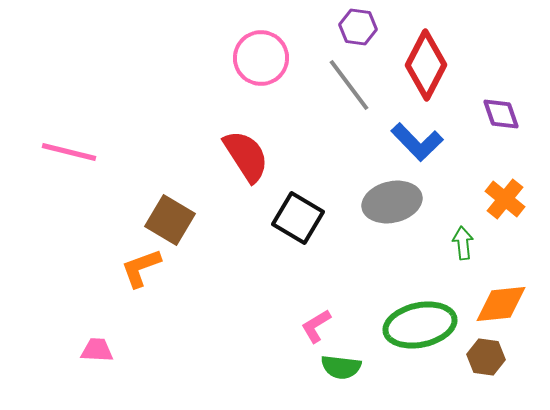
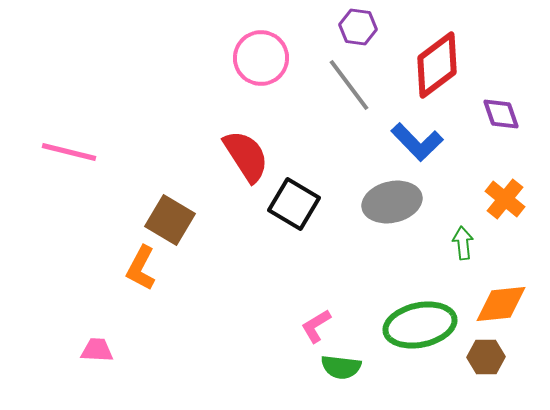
red diamond: moved 11 px right; rotated 26 degrees clockwise
black square: moved 4 px left, 14 px up
orange L-shape: rotated 42 degrees counterclockwise
brown hexagon: rotated 9 degrees counterclockwise
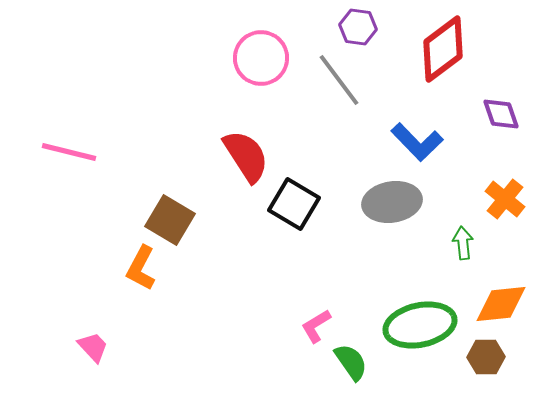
red diamond: moved 6 px right, 16 px up
gray line: moved 10 px left, 5 px up
gray ellipse: rotated 4 degrees clockwise
pink trapezoid: moved 4 px left, 3 px up; rotated 44 degrees clockwise
green semicircle: moved 10 px right, 5 px up; rotated 132 degrees counterclockwise
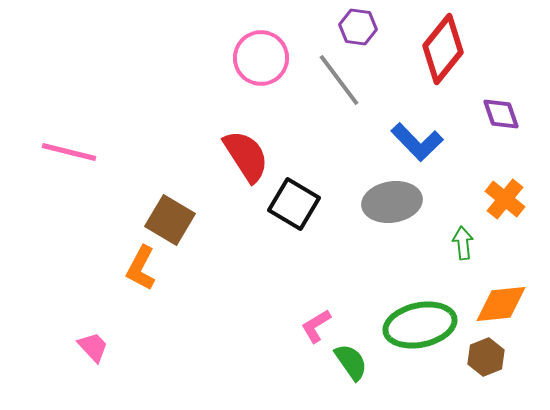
red diamond: rotated 14 degrees counterclockwise
brown hexagon: rotated 21 degrees counterclockwise
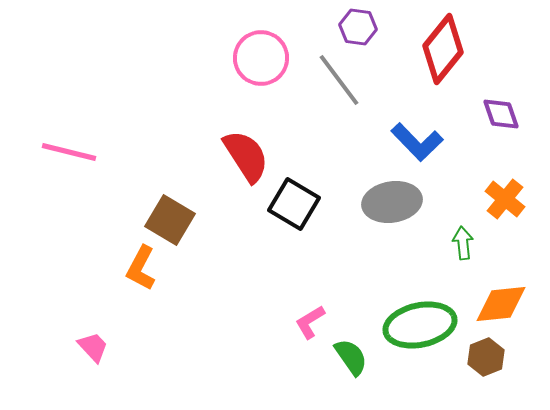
pink L-shape: moved 6 px left, 4 px up
green semicircle: moved 5 px up
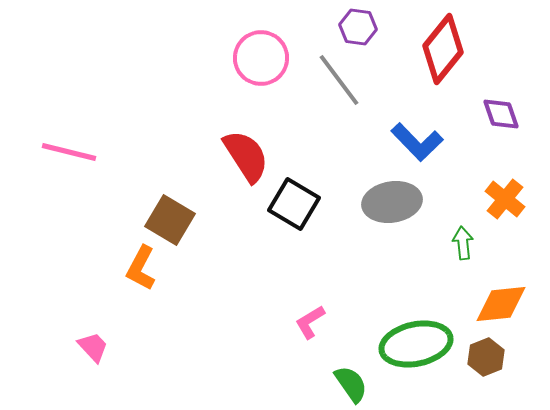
green ellipse: moved 4 px left, 19 px down
green semicircle: moved 27 px down
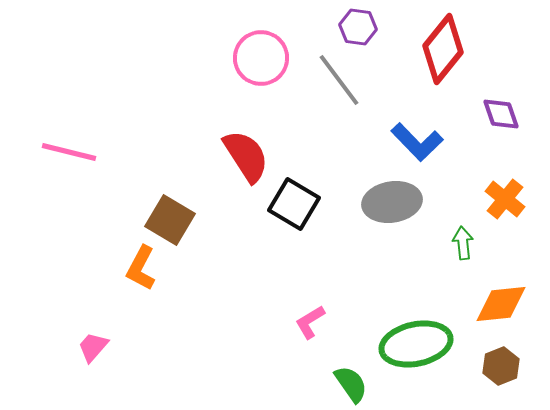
pink trapezoid: rotated 96 degrees counterclockwise
brown hexagon: moved 15 px right, 9 px down
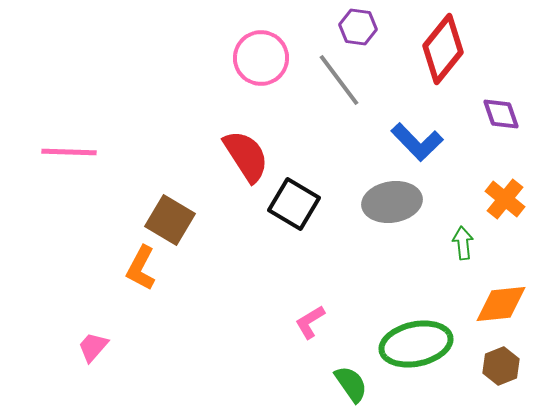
pink line: rotated 12 degrees counterclockwise
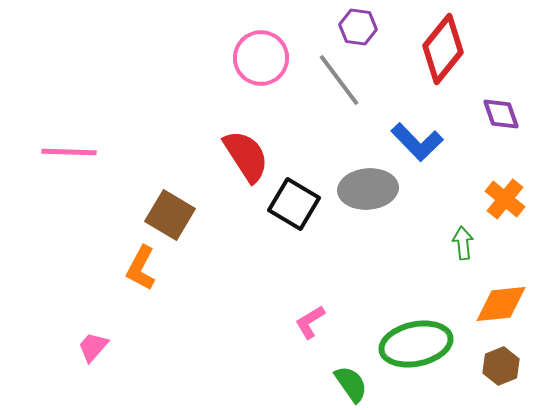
gray ellipse: moved 24 px left, 13 px up; rotated 4 degrees clockwise
brown square: moved 5 px up
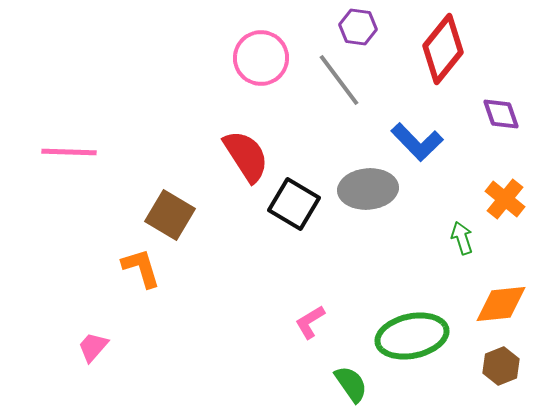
green arrow: moved 1 px left, 5 px up; rotated 12 degrees counterclockwise
orange L-shape: rotated 135 degrees clockwise
green ellipse: moved 4 px left, 8 px up
